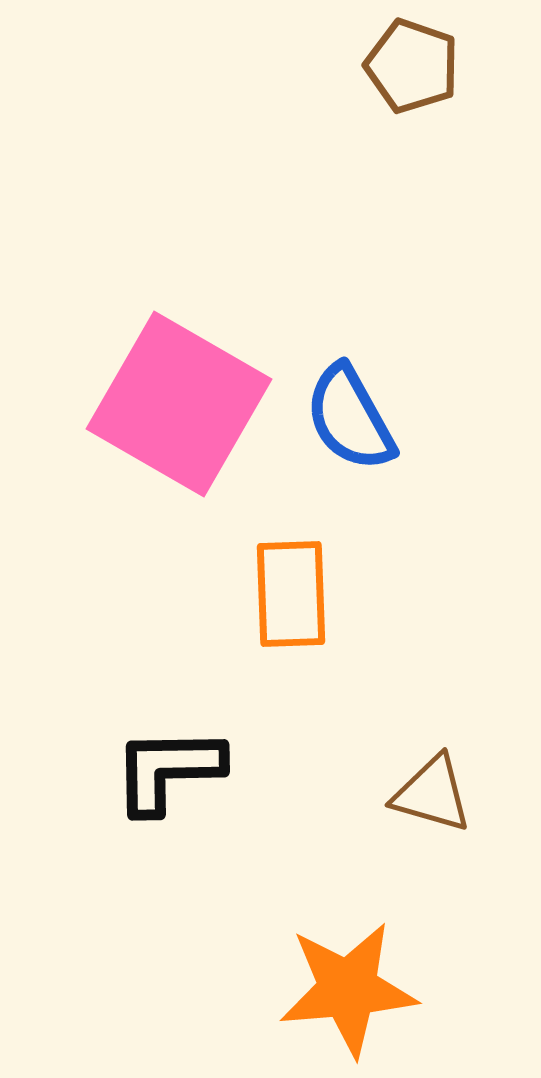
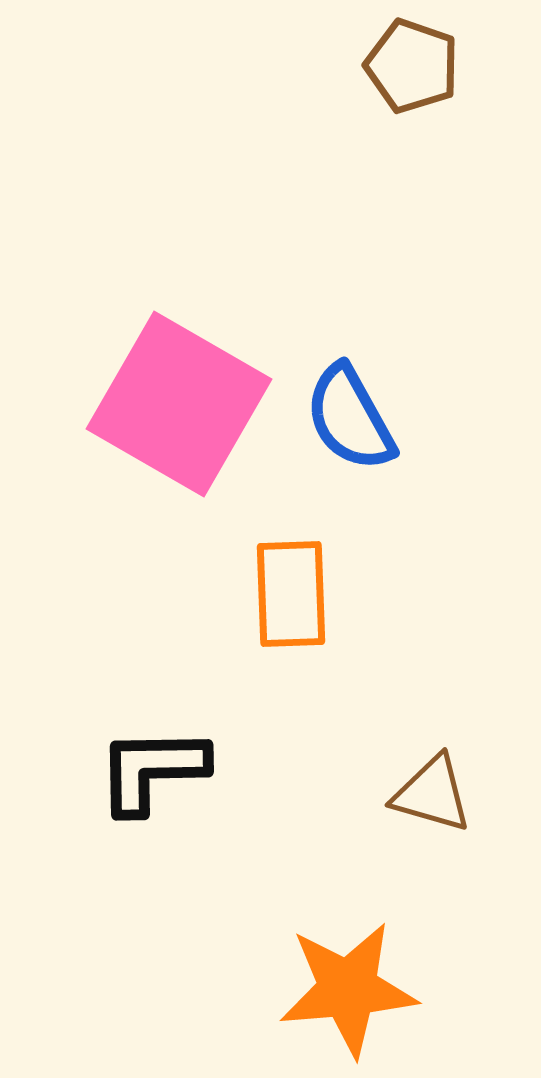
black L-shape: moved 16 px left
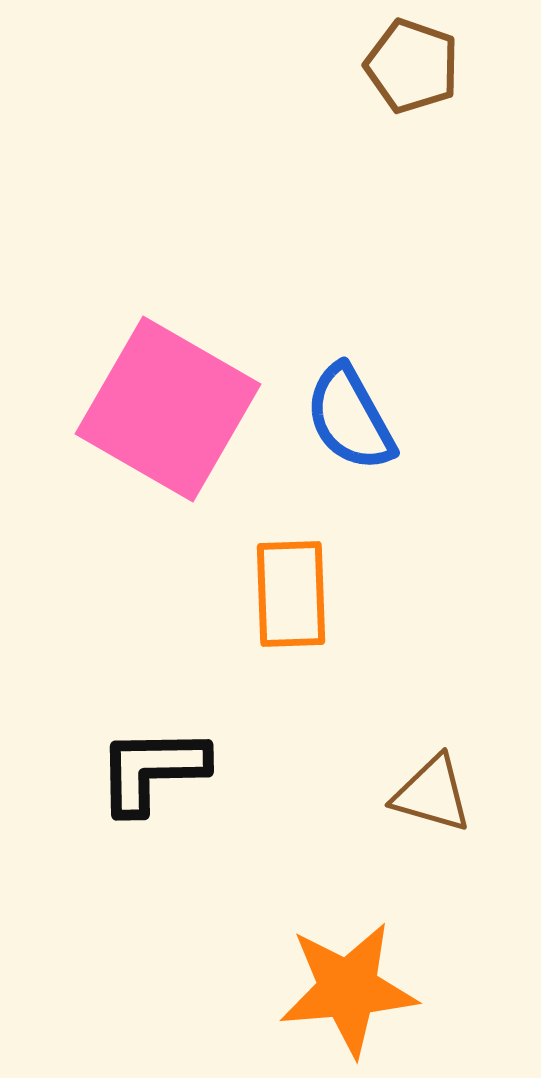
pink square: moved 11 px left, 5 px down
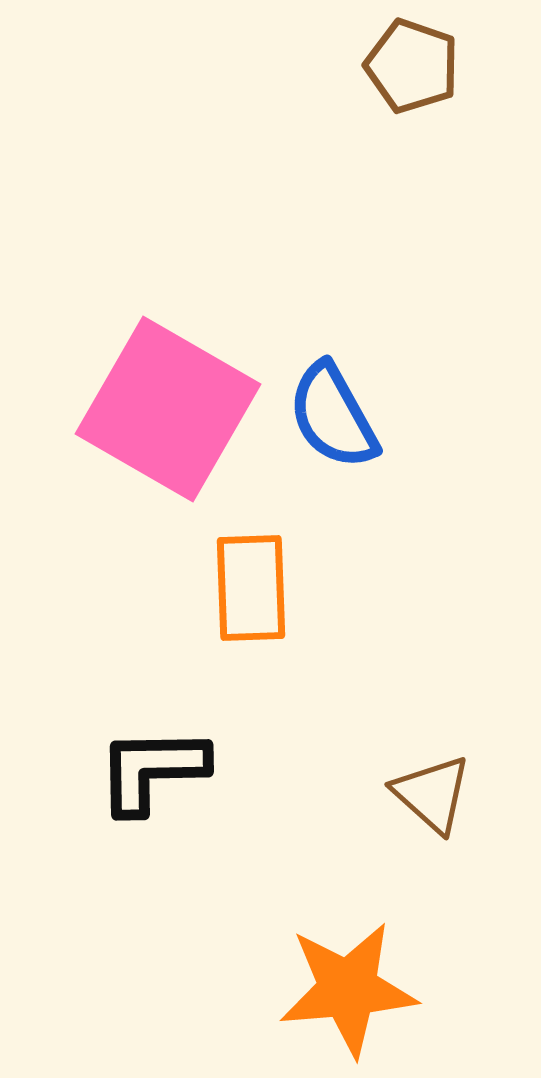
blue semicircle: moved 17 px left, 2 px up
orange rectangle: moved 40 px left, 6 px up
brown triangle: rotated 26 degrees clockwise
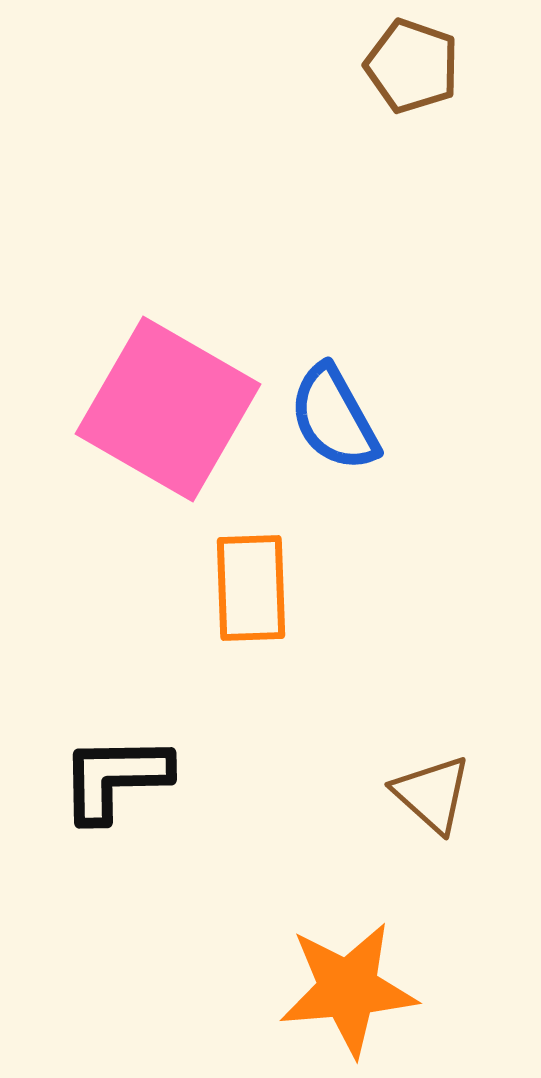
blue semicircle: moved 1 px right, 2 px down
black L-shape: moved 37 px left, 8 px down
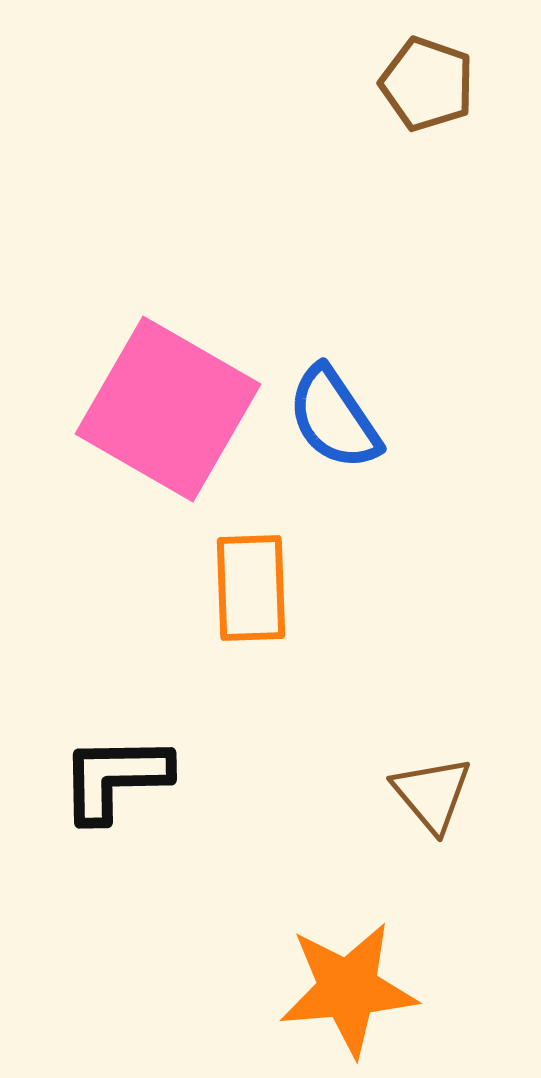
brown pentagon: moved 15 px right, 18 px down
blue semicircle: rotated 5 degrees counterclockwise
brown triangle: rotated 8 degrees clockwise
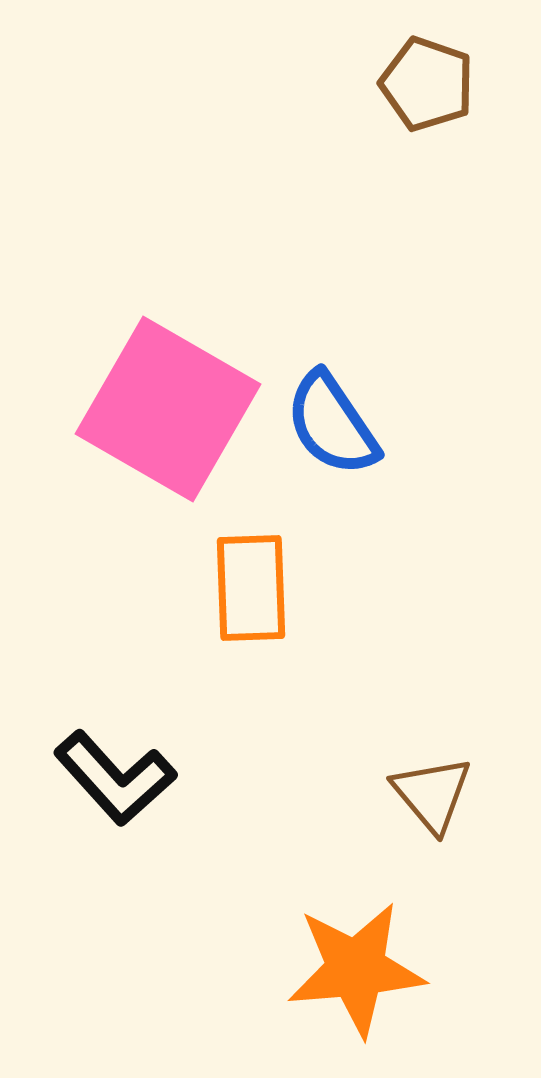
blue semicircle: moved 2 px left, 6 px down
black L-shape: rotated 131 degrees counterclockwise
orange star: moved 8 px right, 20 px up
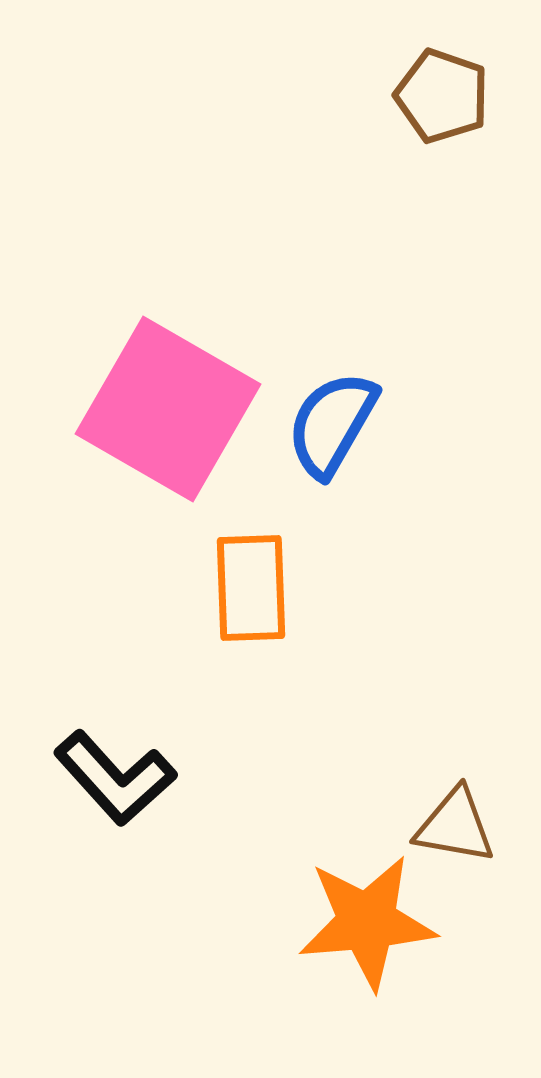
brown pentagon: moved 15 px right, 12 px down
blue semicircle: rotated 64 degrees clockwise
brown triangle: moved 23 px right, 32 px down; rotated 40 degrees counterclockwise
orange star: moved 11 px right, 47 px up
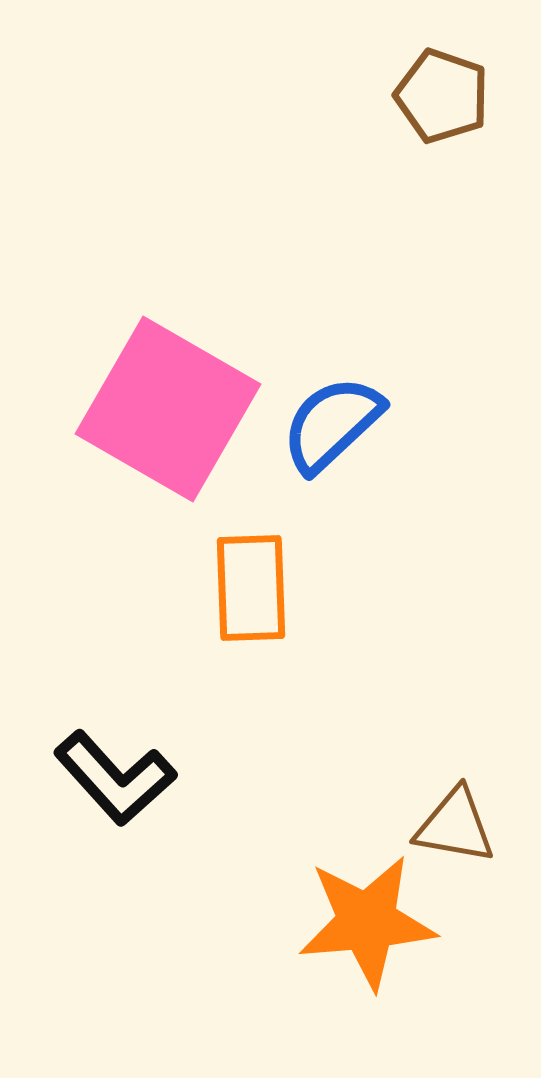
blue semicircle: rotated 17 degrees clockwise
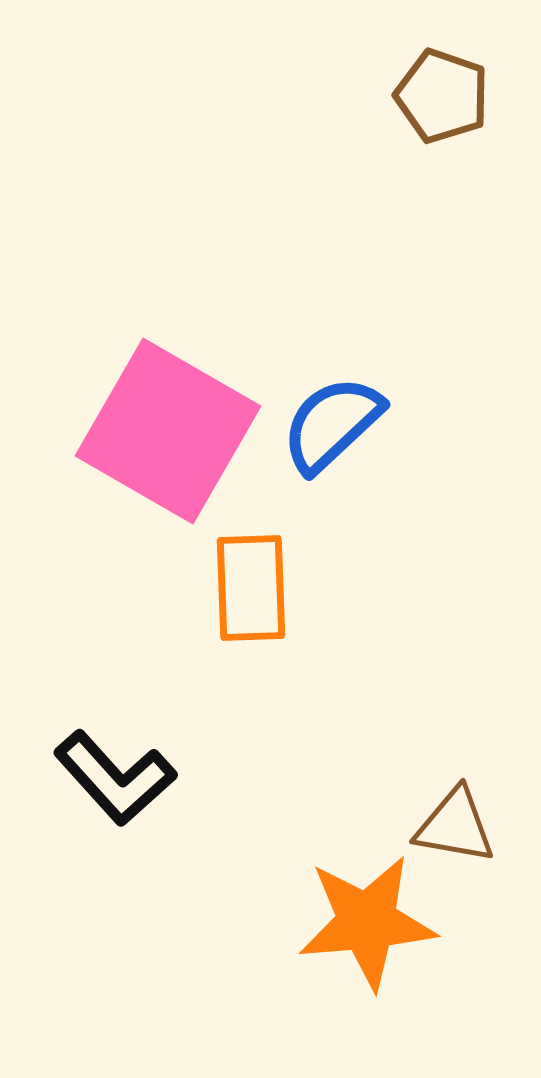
pink square: moved 22 px down
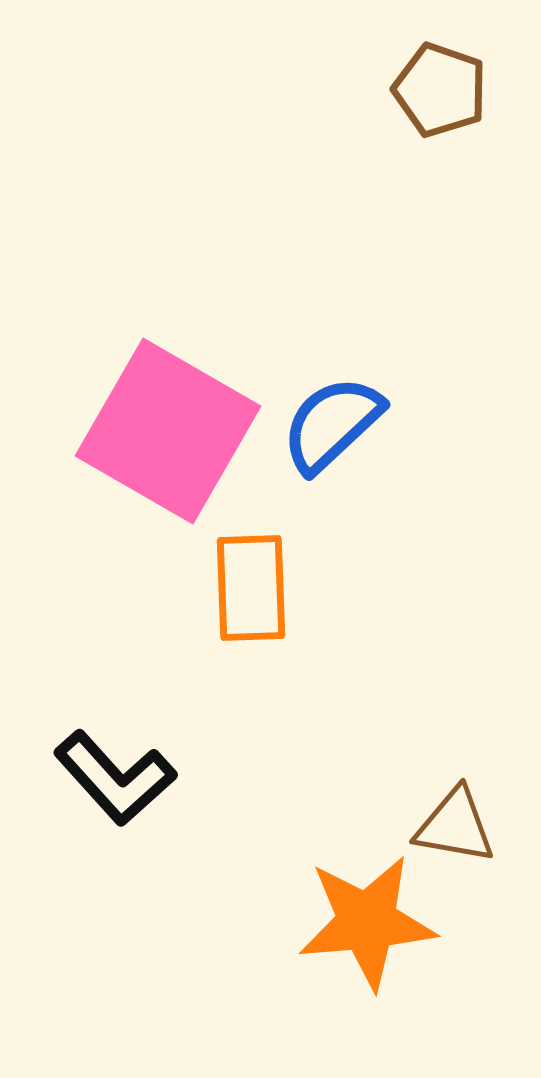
brown pentagon: moved 2 px left, 6 px up
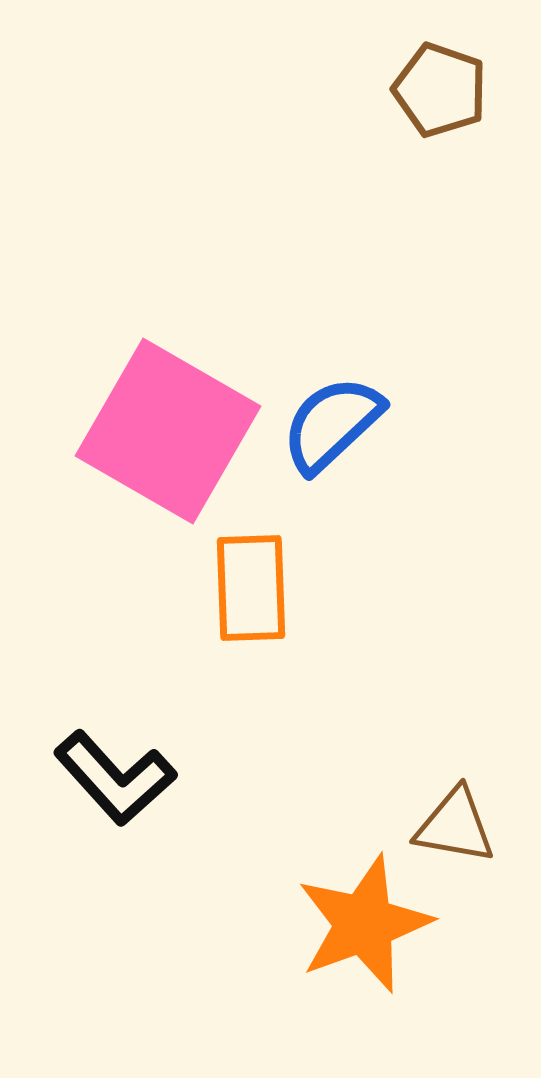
orange star: moved 3 px left, 2 px down; rotated 15 degrees counterclockwise
